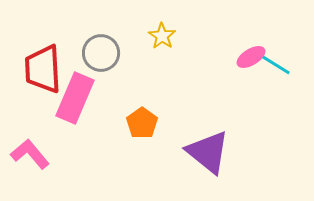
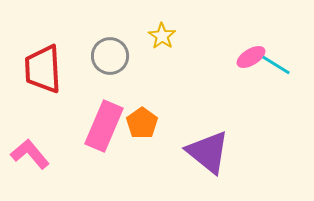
gray circle: moved 9 px right, 3 px down
pink rectangle: moved 29 px right, 28 px down
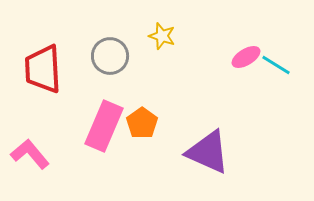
yellow star: rotated 16 degrees counterclockwise
pink ellipse: moved 5 px left
purple triangle: rotated 15 degrees counterclockwise
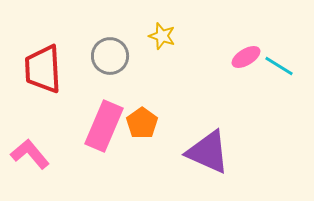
cyan line: moved 3 px right, 1 px down
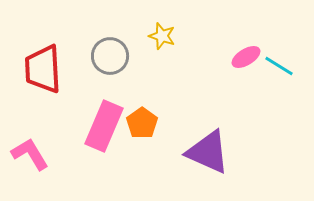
pink L-shape: rotated 9 degrees clockwise
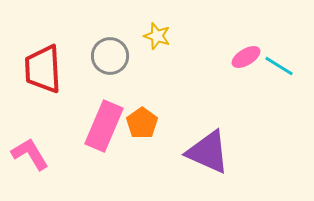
yellow star: moved 5 px left
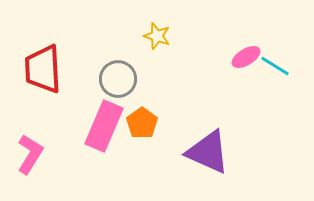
gray circle: moved 8 px right, 23 px down
cyan line: moved 4 px left
pink L-shape: rotated 63 degrees clockwise
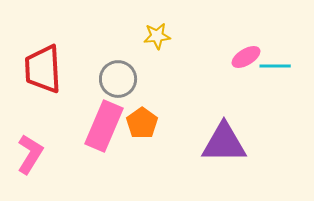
yellow star: rotated 24 degrees counterclockwise
cyan line: rotated 32 degrees counterclockwise
purple triangle: moved 16 px right, 9 px up; rotated 24 degrees counterclockwise
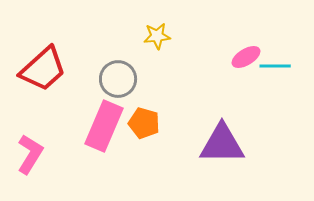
red trapezoid: rotated 129 degrees counterclockwise
orange pentagon: moved 2 px right; rotated 20 degrees counterclockwise
purple triangle: moved 2 px left, 1 px down
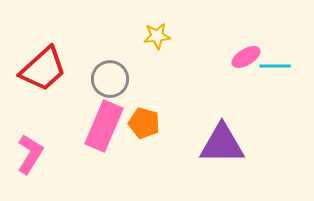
gray circle: moved 8 px left
